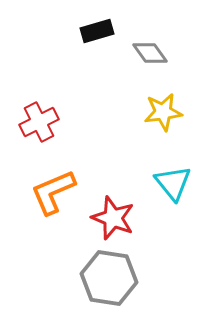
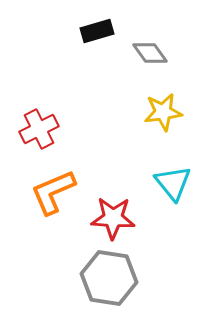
red cross: moved 7 px down
red star: rotated 18 degrees counterclockwise
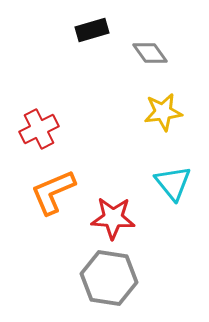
black rectangle: moved 5 px left, 1 px up
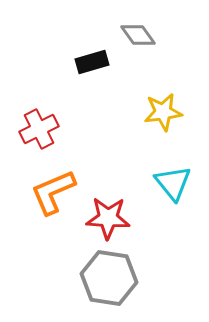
black rectangle: moved 32 px down
gray diamond: moved 12 px left, 18 px up
red star: moved 5 px left
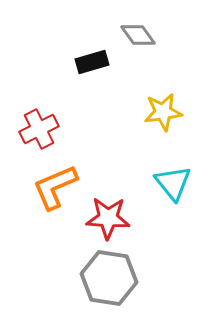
orange L-shape: moved 2 px right, 5 px up
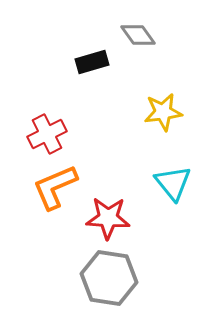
red cross: moved 8 px right, 5 px down
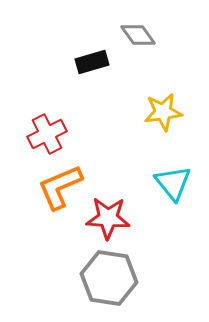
orange L-shape: moved 5 px right
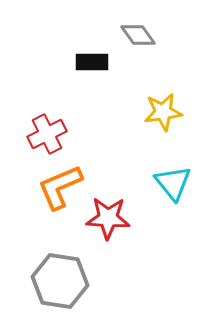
black rectangle: rotated 16 degrees clockwise
gray hexagon: moved 49 px left, 3 px down
